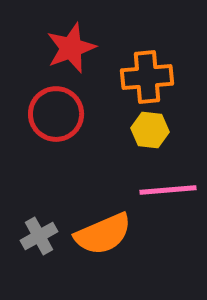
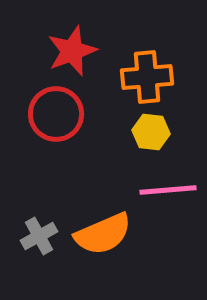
red star: moved 1 px right, 3 px down
yellow hexagon: moved 1 px right, 2 px down
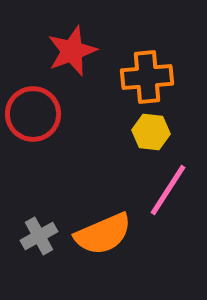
red circle: moved 23 px left
pink line: rotated 52 degrees counterclockwise
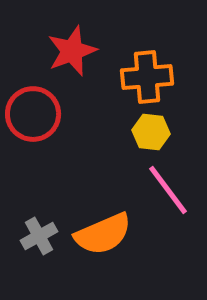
pink line: rotated 70 degrees counterclockwise
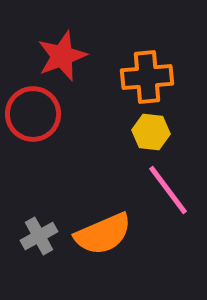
red star: moved 10 px left, 5 px down
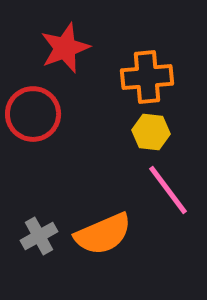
red star: moved 3 px right, 8 px up
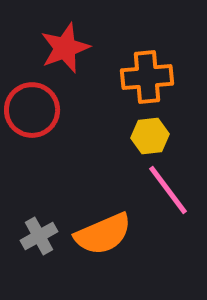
red circle: moved 1 px left, 4 px up
yellow hexagon: moved 1 px left, 4 px down; rotated 12 degrees counterclockwise
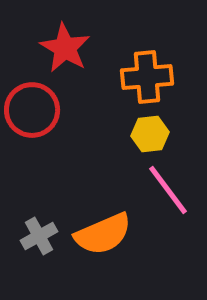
red star: rotated 21 degrees counterclockwise
yellow hexagon: moved 2 px up
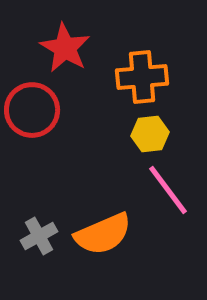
orange cross: moved 5 px left
